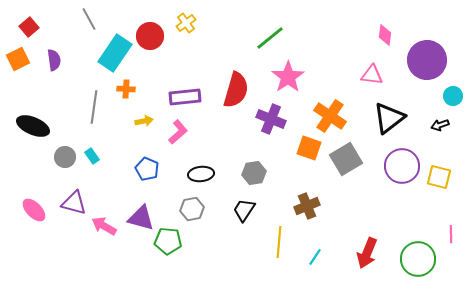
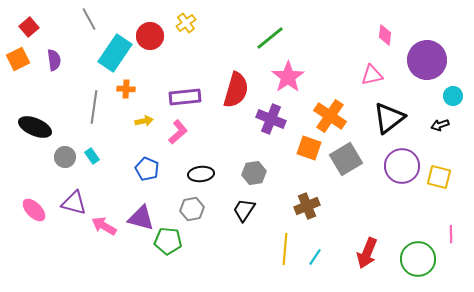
pink triangle at (372, 75): rotated 20 degrees counterclockwise
black ellipse at (33, 126): moved 2 px right, 1 px down
yellow line at (279, 242): moved 6 px right, 7 px down
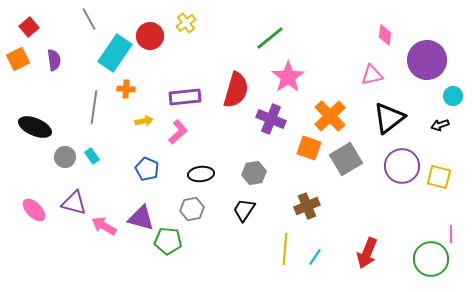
orange cross at (330, 116): rotated 12 degrees clockwise
green circle at (418, 259): moved 13 px right
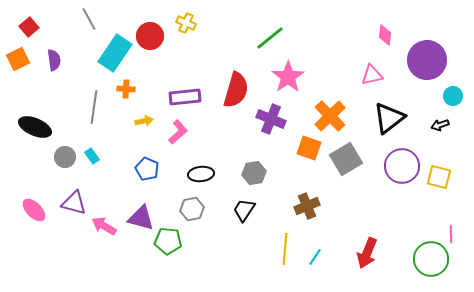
yellow cross at (186, 23): rotated 30 degrees counterclockwise
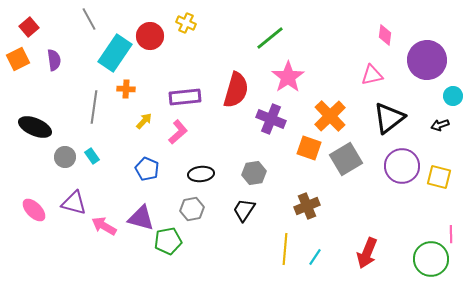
yellow arrow at (144, 121): rotated 36 degrees counterclockwise
green pentagon at (168, 241): rotated 16 degrees counterclockwise
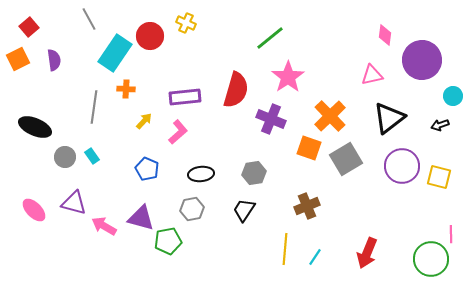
purple circle at (427, 60): moved 5 px left
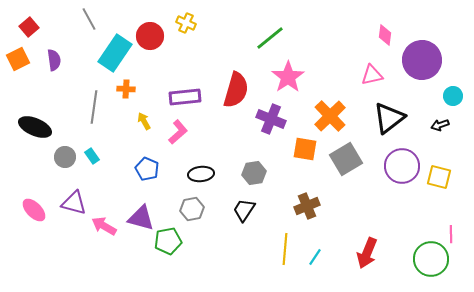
yellow arrow at (144, 121): rotated 72 degrees counterclockwise
orange square at (309, 148): moved 4 px left, 1 px down; rotated 10 degrees counterclockwise
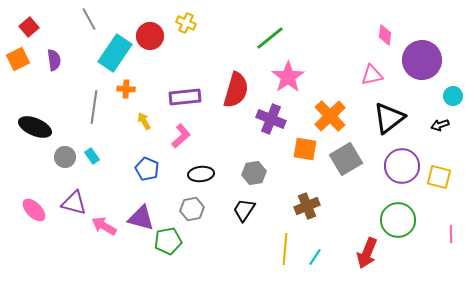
pink L-shape at (178, 132): moved 3 px right, 4 px down
green circle at (431, 259): moved 33 px left, 39 px up
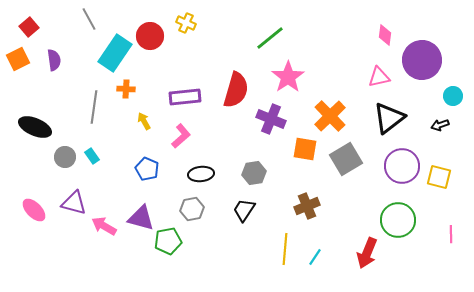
pink triangle at (372, 75): moved 7 px right, 2 px down
